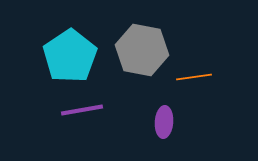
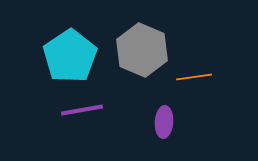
gray hexagon: rotated 12 degrees clockwise
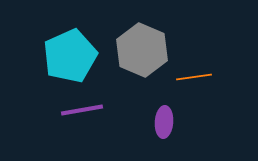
cyan pentagon: rotated 10 degrees clockwise
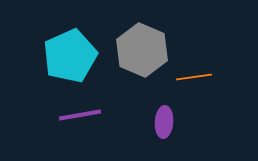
purple line: moved 2 px left, 5 px down
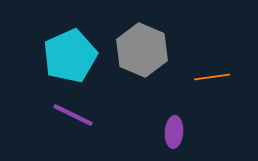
orange line: moved 18 px right
purple line: moved 7 px left; rotated 36 degrees clockwise
purple ellipse: moved 10 px right, 10 px down
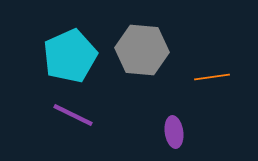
gray hexagon: rotated 18 degrees counterclockwise
purple ellipse: rotated 12 degrees counterclockwise
